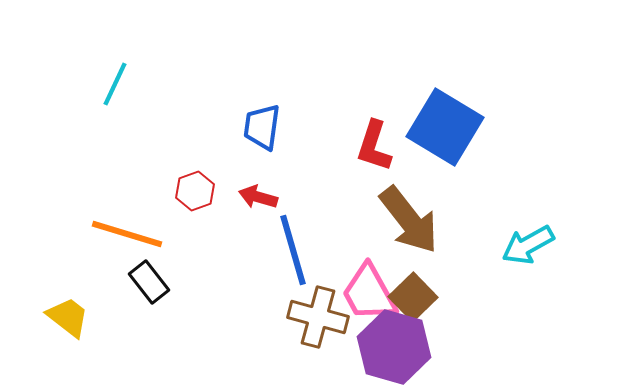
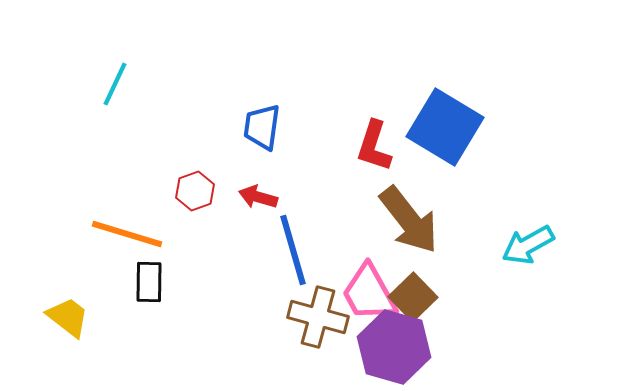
black rectangle: rotated 39 degrees clockwise
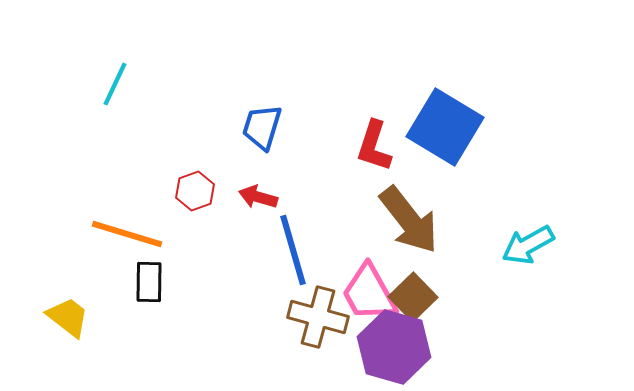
blue trapezoid: rotated 9 degrees clockwise
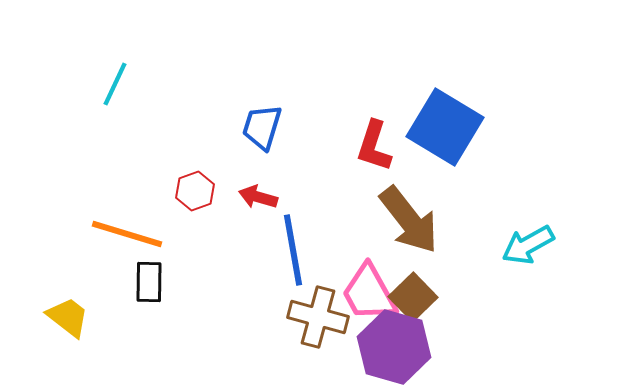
blue line: rotated 6 degrees clockwise
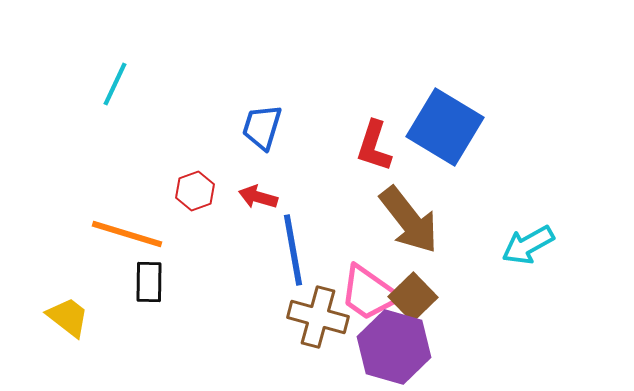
pink trapezoid: rotated 26 degrees counterclockwise
